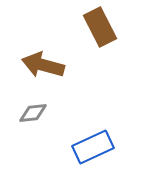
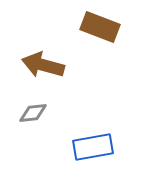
brown rectangle: rotated 42 degrees counterclockwise
blue rectangle: rotated 15 degrees clockwise
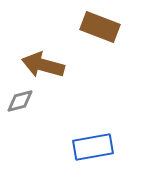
gray diamond: moved 13 px left, 12 px up; rotated 8 degrees counterclockwise
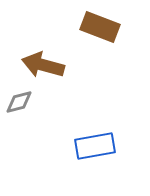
gray diamond: moved 1 px left, 1 px down
blue rectangle: moved 2 px right, 1 px up
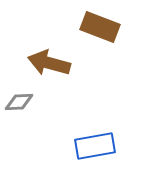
brown arrow: moved 6 px right, 2 px up
gray diamond: rotated 12 degrees clockwise
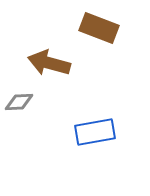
brown rectangle: moved 1 px left, 1 px down
blue rectangle: moved 14 px up
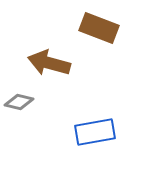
gray diamond: rotated 16 degrees clockwise
